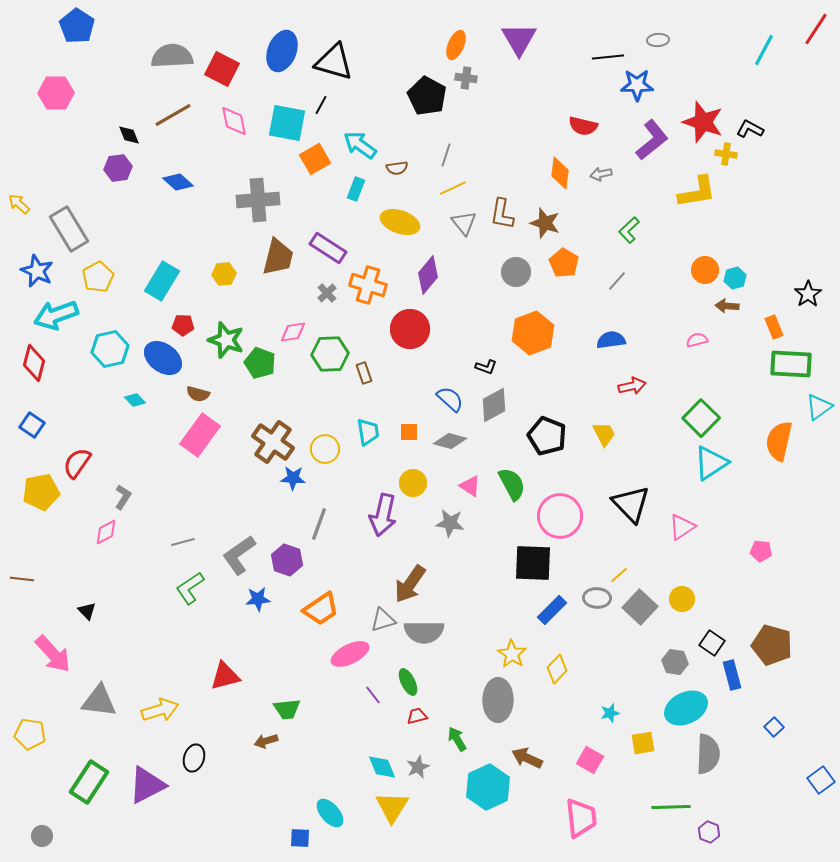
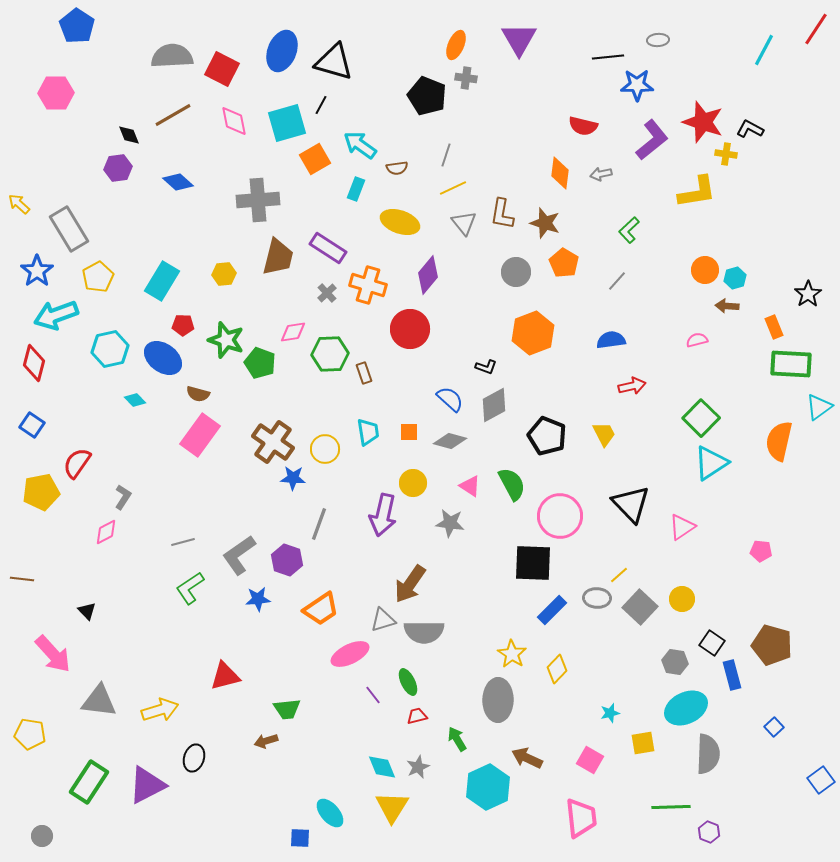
black pentagon at (427, 96): rotated 6 degrees counterclockwise
cyan square at (287, 123): rotated 27 degrees counterclockwise
blue star at (37, 271): rotated 12 degrees clockwise
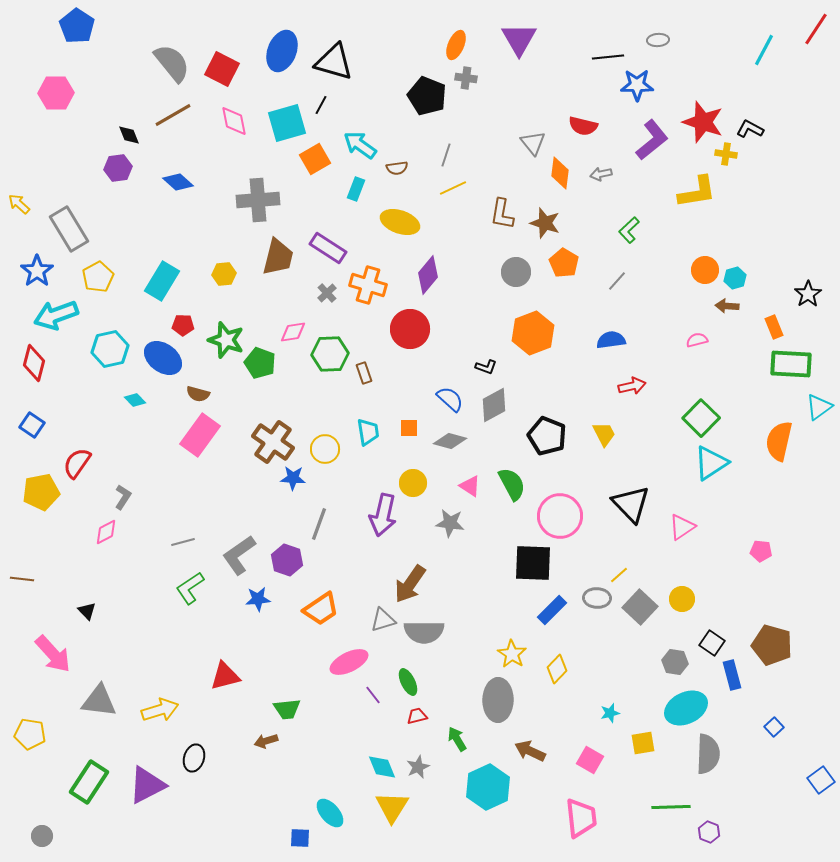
gray semicircle at (172, 56): moved 7 px down; rotated 54 degrees clockwise
gray triangle at (464, 223): moved 69 px right, 80 px up
orange square at (409, 432): moved 4 px up
pink ellipse at (350, 654): moved 1 px left, 8 px down
brown arrow at (527, 758): moved 3 px right, 7 px up
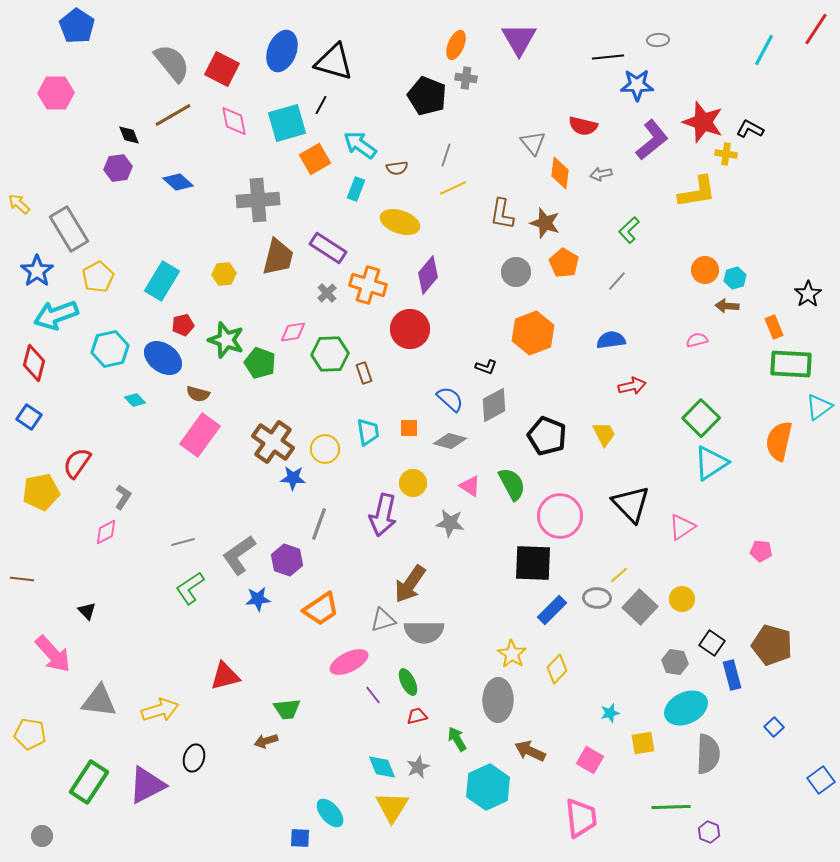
red pentagon at (183, 325): rotated 15 degrees counterclockwise
blue square at (32, 425): moved 3 px left, 8 px up
